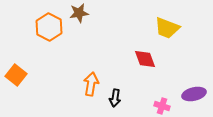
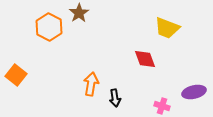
brown star: rotated 24 degrees counterclockwise
purple ellipse: moved 2 px up
black arrow: rotated 18 degrees counterclockwise
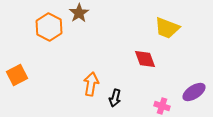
orange square: moved 1 px right; rotated 25 degrees clockwise
purple ellipse: rotated 20 degrees counterclockwise
black arrow: rotated 24 degrees clockwise
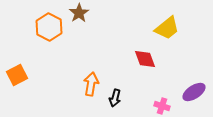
yellow trapezoid: rotated 60 degrees counterclockwise
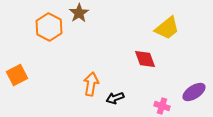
black arrow: rotated 54 degrees clockwise
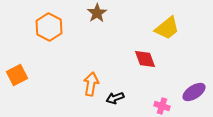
brown star: moved 18 px right
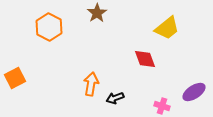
orange square: moved 2 px left, 3 px down
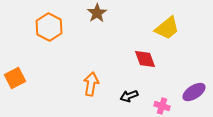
black arrow: moved 14 px right, 2 px up
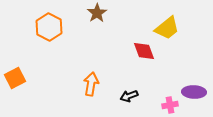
red diamond: moved 1 px left, 8 px up
purple ellipse: rotated 35 degrees clockwise
pink cross: moved 8 px right, 1 px up; rotated 28 degrees counterclockwise
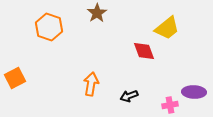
orange hexagon: rotated 8 degrees counterclockwise
